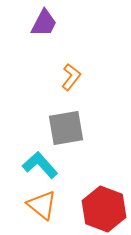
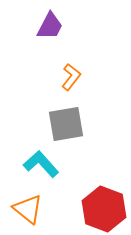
purple trapezoid: moved 6 px right, 3 px down
gray square: moved 4 px up
cyan L-shape: moved 1 px right, 1 px up
orange triangle: moved 14 px left, 4 px down
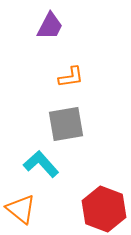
orange L-shape: rotated 44 degrees clockwise
orange triangle: moved 7 px left
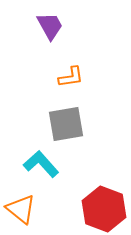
purple trapezoid: rotated 56 degrees counterclockwise
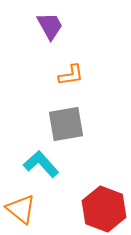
orange L-shape: moved 2 px up
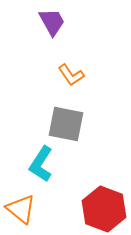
purple trapezoid: moved 2 px right, 4 px up
orange L-shape: rotated 64 degrees clockwise
gray square: rotated 21 degrees clockwise
cyan L-shape: rotated 105 degrees counterclockwise
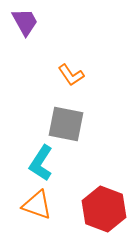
purple trapezoid: moved 27 px left
cyan L-shape: moved 1 px up
orange triangle: moved 16 px right, 4 px up; rotated 20 degrees counterclockwise
